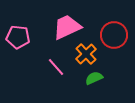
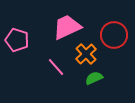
pink pentagon: moved 1 px left, 3 px down; rotated 10 degrees clockwise
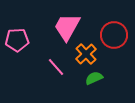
pink trapezoid: rotated 36 degrees counterclockwise
pink pentagon: rotated 20 degrees counterclockwise
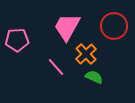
red circle: moved 9 px up
green semicircle: moved 1 px up; rotated 48 degrees clockwise
